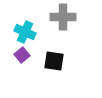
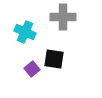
purple square: moved 10 px right, 14 px down
black square: moved 2 px up
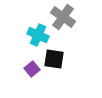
gray cross: rotated 35 degrees clockwise
cyan cross: moved 13 px right, 3 px down
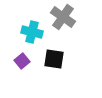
cyan cross: moved 6 px left, 3 px up; rotated 10 degrees counterclockwise
purple square: moved 10 px left, 8 px up
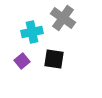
gray cross: moved 1 px down
cyan cross: rotated 25 degrees counterclockwise
